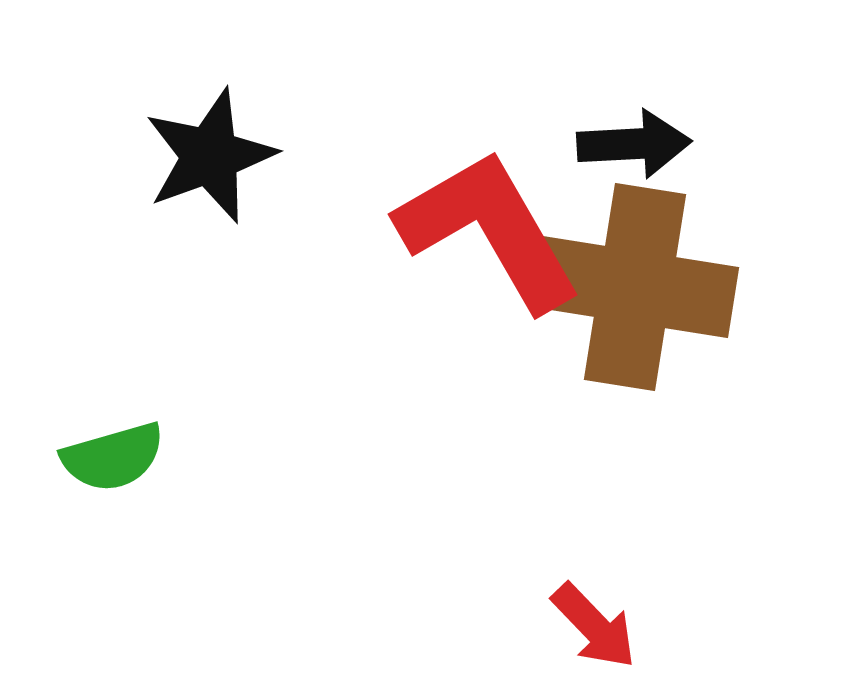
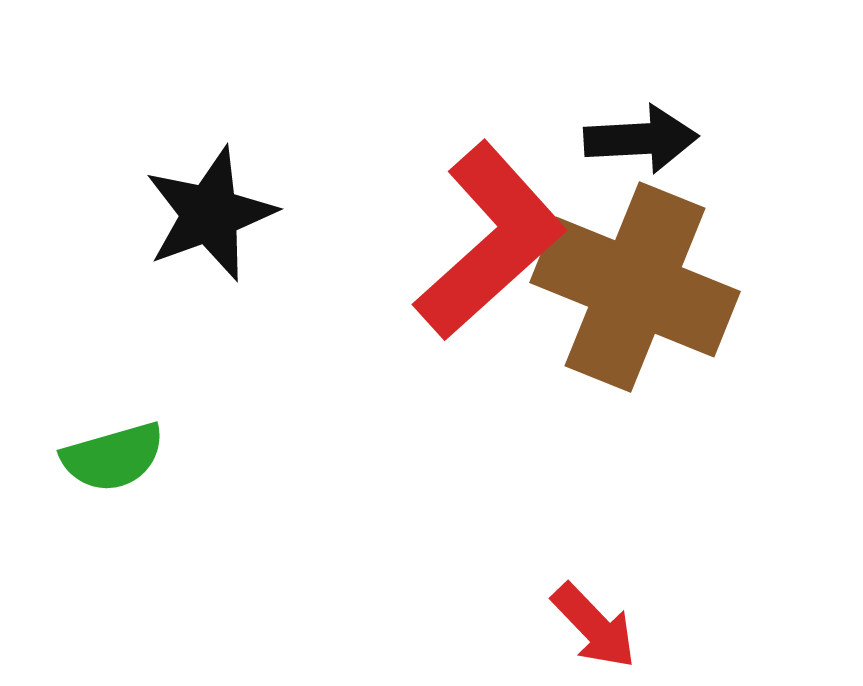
black arrow: moved 7 px right, 5 px up
black star: moved 58 px down
red L-shape: moved 1 px right, 11 px down; rotated 78 degrees clockwise
brown cross: rotated 13 degrees clockwise
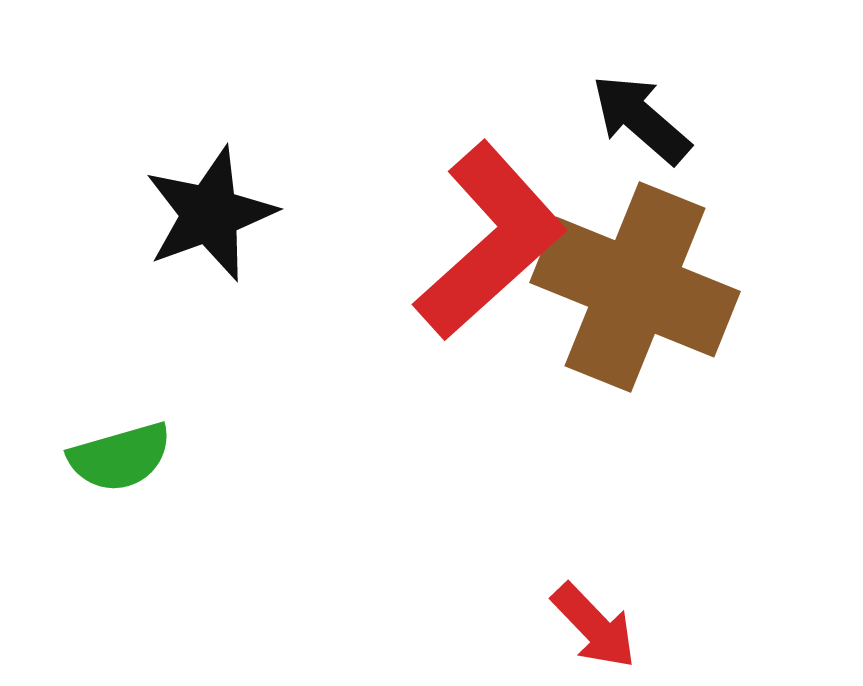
black arrow: moved 20 px up; rotated 136 degrees counterclockwise
green semicircle: moved 7 px right
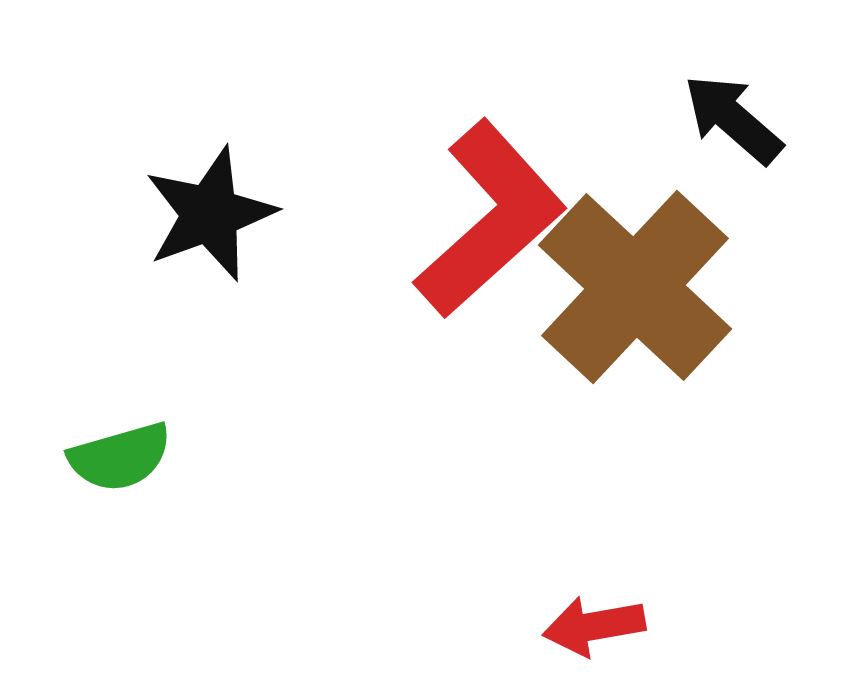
black arrow: moved 92 px right
red L-shape: moved 22 px up
brown cross: rotated 21 degrees clockwise
red arrow: rotated 124 degrees clockwise
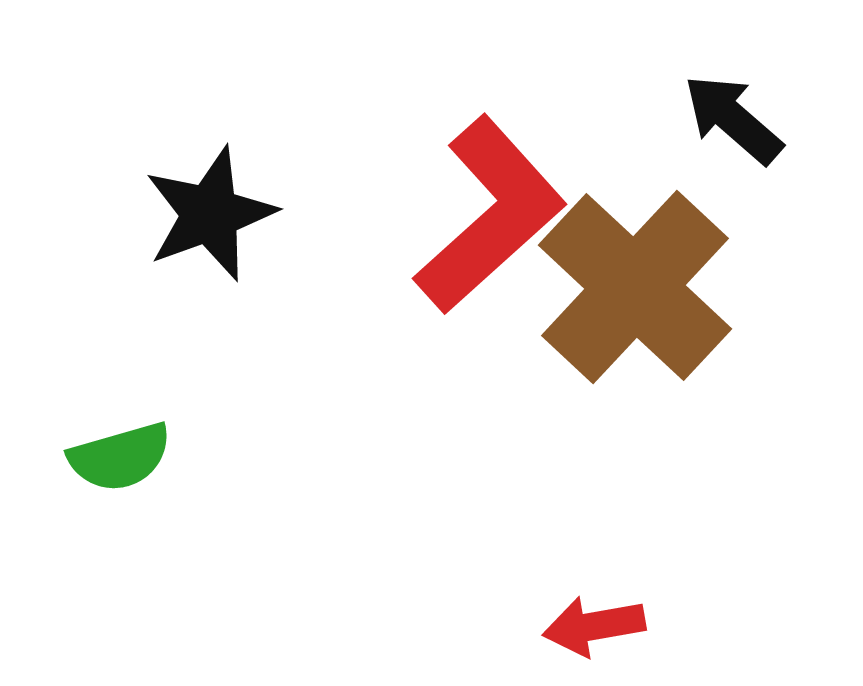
red L-shape: moved 4 px up
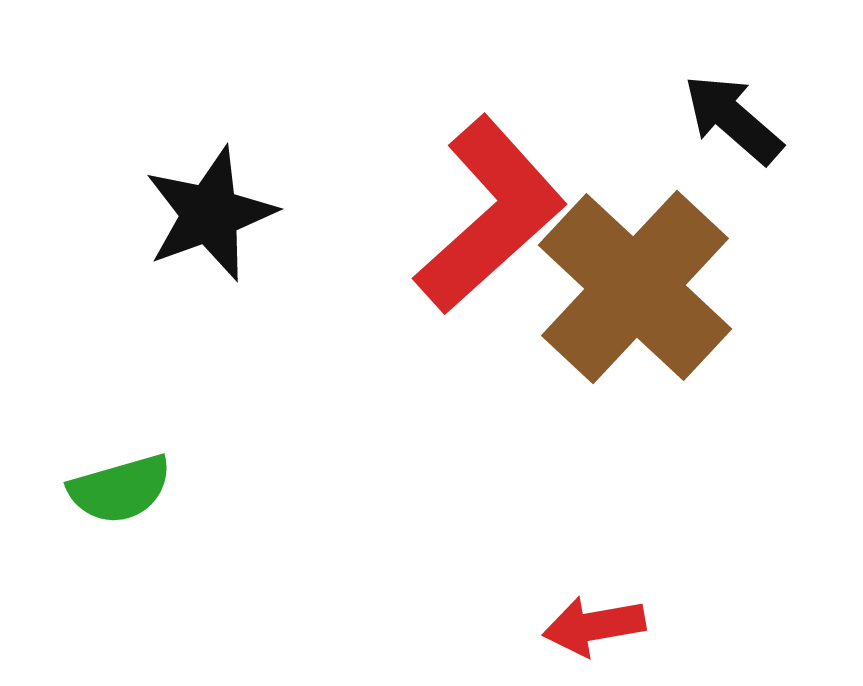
green semicircle: moved 32 px down
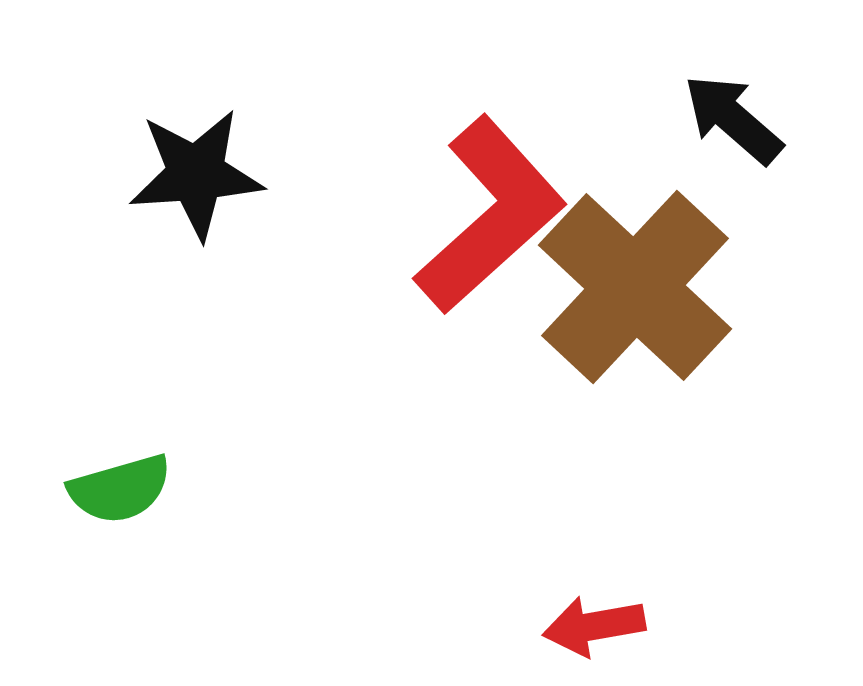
black star: moved 14 px left, 40 px up; rotated 16 degrees clockwise
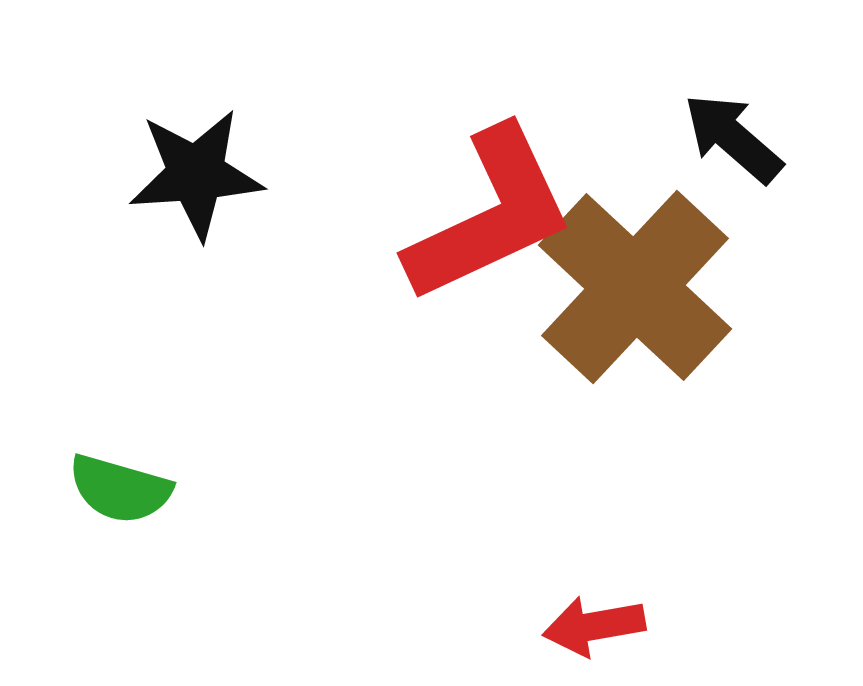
black arrow: moved 19 px down
red L-shape: rotated 17 degrees clockwise
green semicircle: rotated 32 degrees clockwise
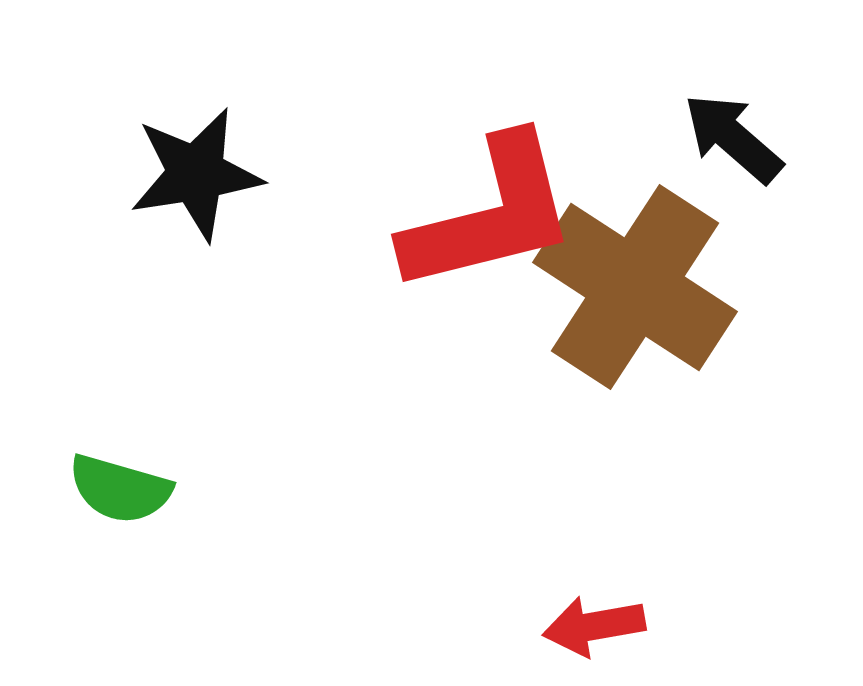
black star: rotated 5 degrees counterclockwise
red L-shape: rotated 11 degrees clockwise
brown cross: rotated 10 degrees counterclockwise
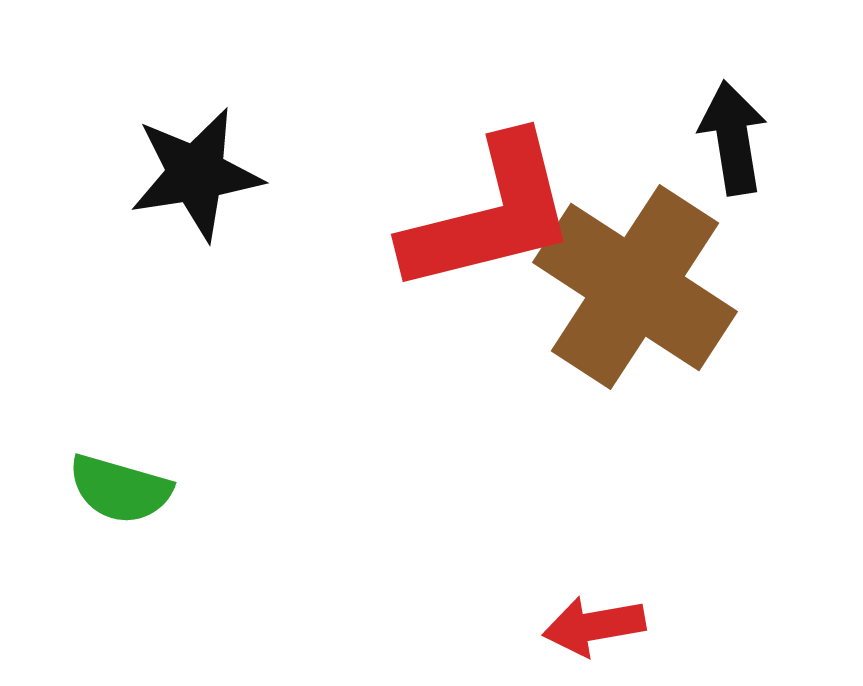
black arrow: rotated 40 degrees clockwise
